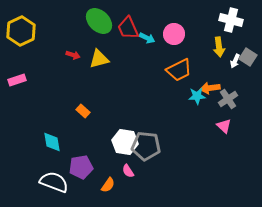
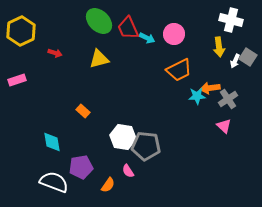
red arrow: moved 18 px left, 2 px up
white hexagon: moved 2 px left, 5 px up
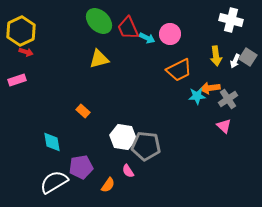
pink circle: moved 4 px left
yellow arrow: moved 3 px left, 9 px down
red arrow: moved 29 px left, 1 px up
white semicircle: rotated 52 degrees counterclockwise
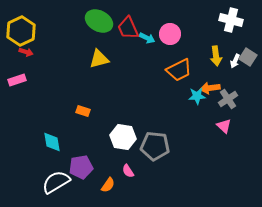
green ellipse: rotated 16 degrees counterclockwise
orange rectangle: rotated 24 degrees counterclockwise
gray pentagon: moved 9 px right
white semicircle: moved 2 px right
